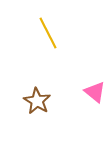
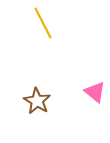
yellow line: moved 5 px left, 10 px up
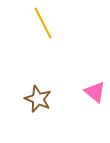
brown star: moved 1 px right, 2 px up; rotated 8 degrees counterclockwise
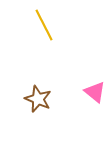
yellow line: moved 1 px right, 2 px down
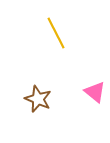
yellow line: moved 12 px right, 8 px down
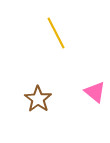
brown star: rotated 12 degrees clockwise
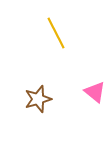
brown star: rotated 20 degrees clockwise
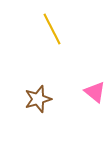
yellow line: moved 4 px left, 4 px up
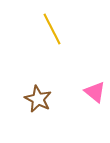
brown star: rotated 28 degrees counterclockwise
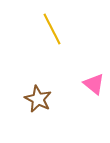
pink triangle: moved 1 px left, 8 px up
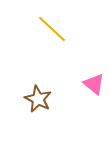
yellow line: rotated 20 degrees counterclockwise
